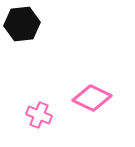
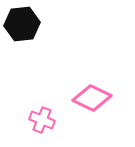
pink cross: moved 3 px right, 5 px down
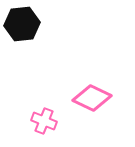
pink cross: moved 2 px right, 1 px down
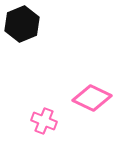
black hexagon: rotated 16 degrees counterclockwise
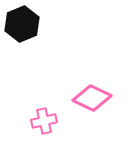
pink cross: rotated 35 degrees counterclockwise
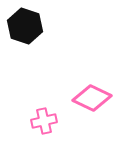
black hexagon: moved 3 px right, 2 px down; rotated 20 degrees counterclockwise
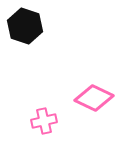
pink diamond: moved 2 px right
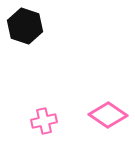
pink diamond: moved 14 px right, 17 px down; rotated 9 degrees clockwise
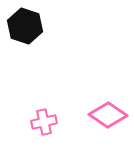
pink cross: moved 1 px down
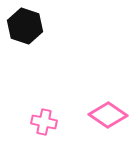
pink cross: rotated 25 degrees clockwise
